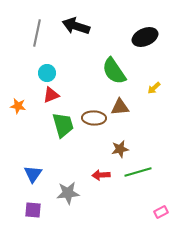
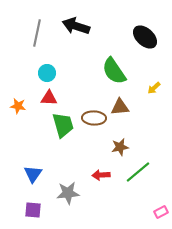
black ellipse: rotated 65 degrees clockwise
red triangle: moved 2 px left, 3 px down; rotated 24 degrees clockwise
brown star: moved 2 px up
green line: rotated 24 degrees counterclockwise
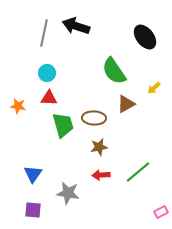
gray line: moved 7 px right
black ellipse: rotated 10 degrees clockwise
brown triangle: moved 6 px right, 3 px up; rotated 24 degrees counterclockwise
brown star: moved 21 px left
gray star: rotated 15 degrees clockwise
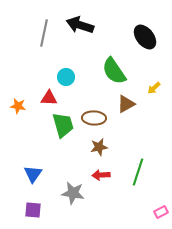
black arrow: moved 4 px right, 1 px up
cyan circle: moved 19 px right, 4 px down
green line: rotated 32 degrees counterclockwise
gray star: moved 5 px right
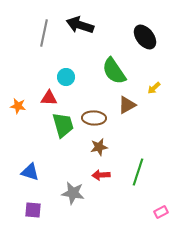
brown triangle: moved 1 px right, 1 px down
blue triangle: moved 3 px left, 2 px up; rotated 48 degrees counterclockwise
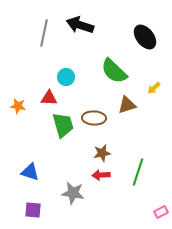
green semicircle: rotated 12 degrees counterclockwise
brown triangle: rotated 12 degrees clockwise
brown star: moved 3 px right, 6 px down
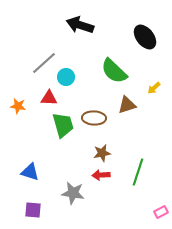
gray line: moved 30 px down; rotated 36 degrees clockwise
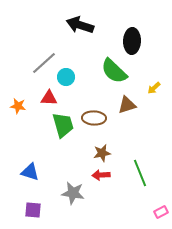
black ellipse: moved 13 px left, 4 px down; rotated 40 degrees clockwise
green line: moved 2 px right, 1 px down; rotated 40 degrees counterclockwise
